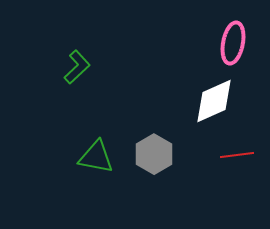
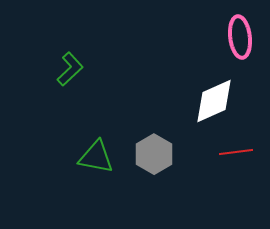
pink ellipse: moved 7 px right, 6 px up; rotated 18 degrees counterclockwise
green L-shape: moved 7 px left, 2 px down
red line: moved 1 px left, 3 px up
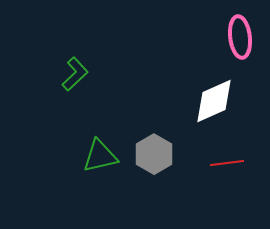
green L-shape: moved 5 px right, 5 px down
red line: moved 9 px left, 11 px down
green triangle: moved 4 px right, 1 px up; rotated 24 degrees counterclockwise
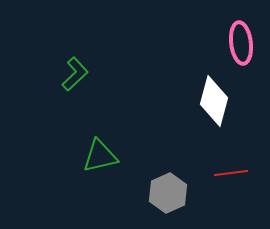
pink ellipse: moved 1 px right, 6 px down
white diamond: rotated 51 degrees counterclockwise
gray hexagon: moved 14 px right, 39 px down; rotated 6 degrees clockwise
red line: moved 4 px right, 10 px down
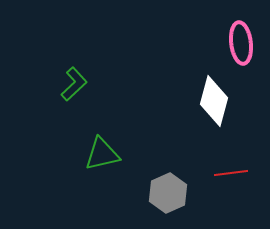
green L-shape: moved 1 px left, 10 px down
green triangle: moved 2 px right, 2 px up
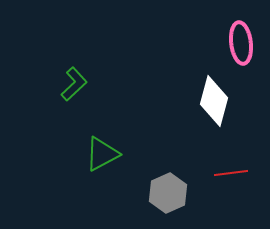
green triangle: rotated 15 degrees counterclockwise
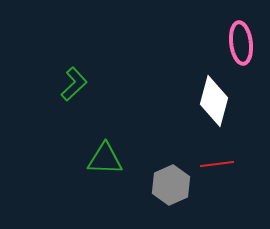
green triangle: moved 3 px right, 5 px down; rotated 30 degrees clockwise
red line: moved 14 px left, 9 px up
gray hexagon: moved 3 px right, 8 px up
